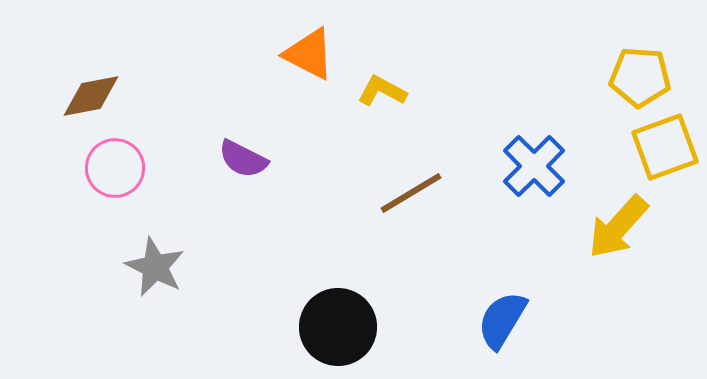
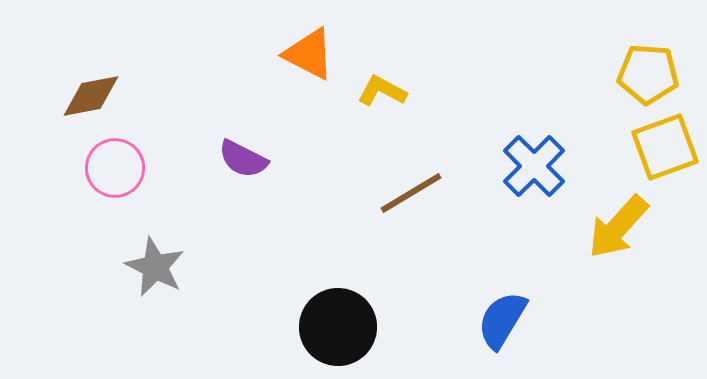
yellow pentagon: moved 8 px right, 3 px up
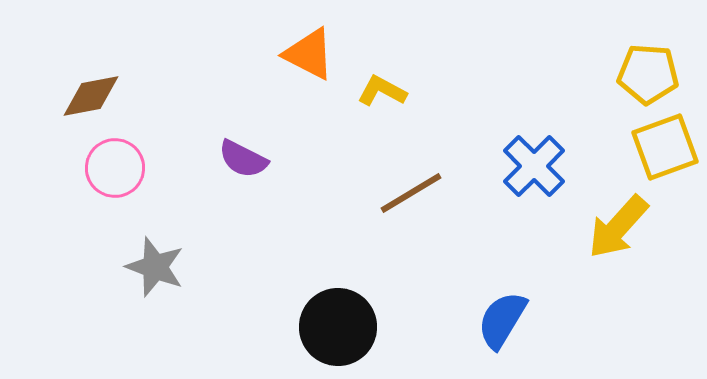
gray star: rotated 6 degrees counterclockwise
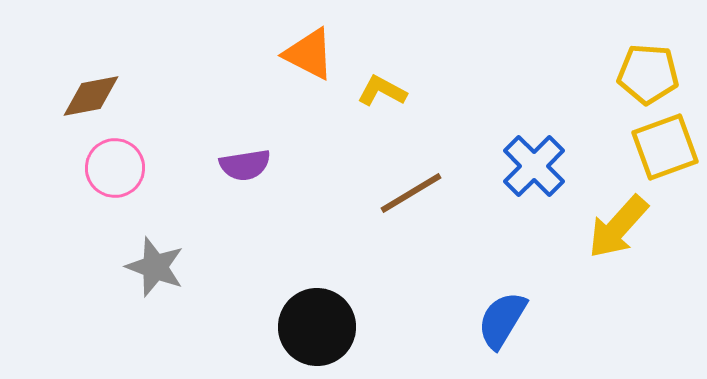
purple semicircle: moved 2 px right, 6 px down; rotated 36 degrees counterclockwise
black circle: moved 21 px left
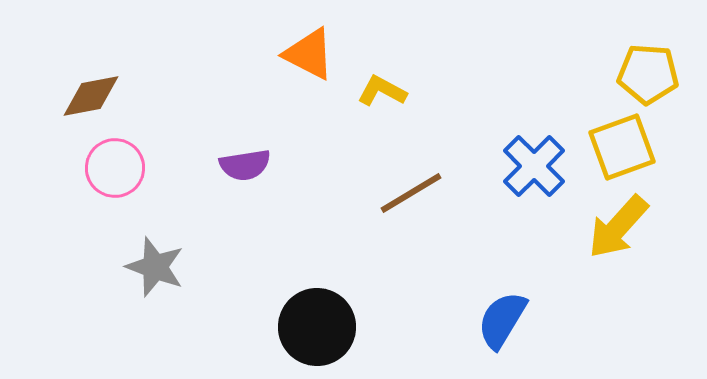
yellow square: moved 43 px left
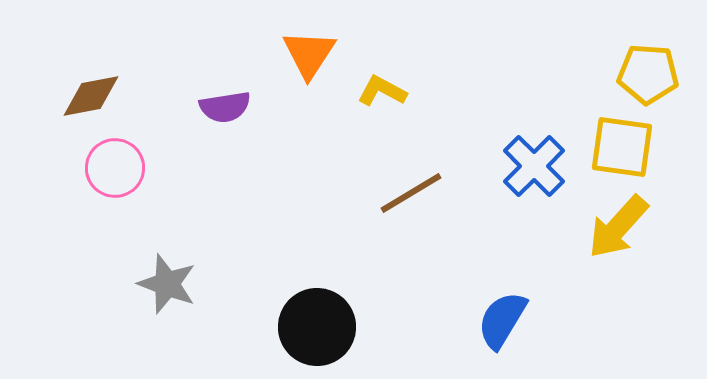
orange triangle: rotated 36 degrees clockwise
yellow square: rotated 28 degrees clockwise
purple semicircle: moved 20 px left, 58 px up
gray star: moved 12 px right, 17 px down
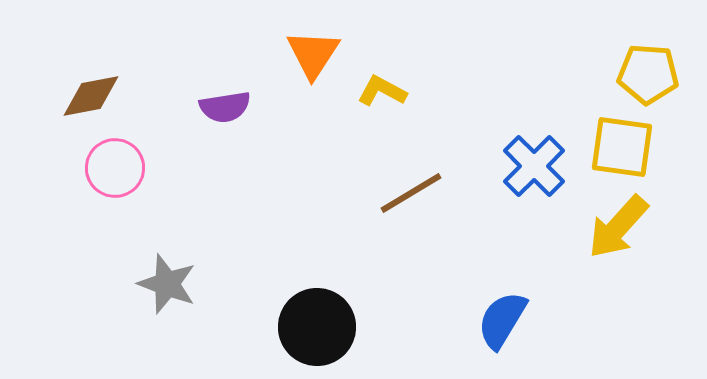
orange triangle: moved 4 px right
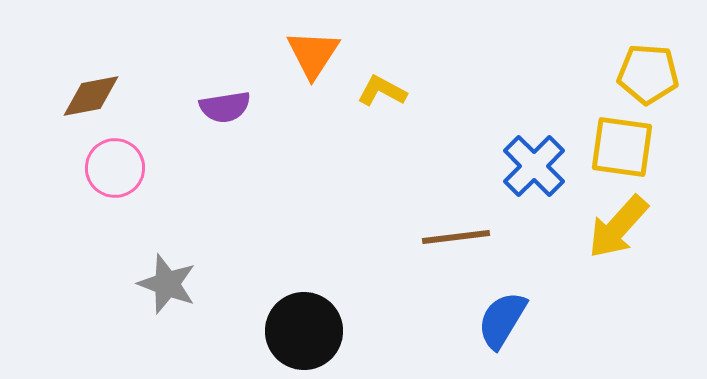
brown line: moved 45 px right, 44 px down; rotated 24 degrees clockwise
black circle: moved 13 px left, 4 px down
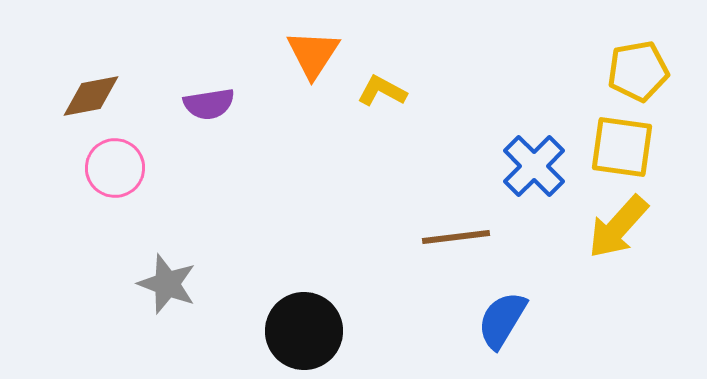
yellow pentagon: moved 10 px left, 3 px up; rotated 14 degrees counterclockwise
purple semicircle: moved 16 px left, 3 px up
